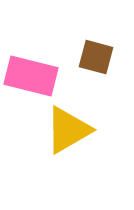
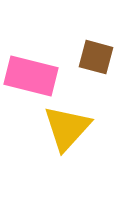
yellow triangle: moved 1 px left, 2 px up; rotated 18 degrees counterclockwise
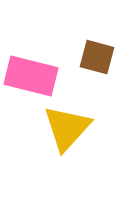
brown square: moved 1 px right
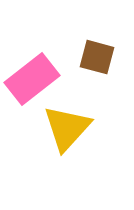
pink rectangle: moved 1 px right, 3 px down; rotated 52 degrees counterclockwise
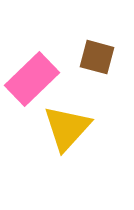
pink rectangle: rotated 6 degrees counterclockwise
